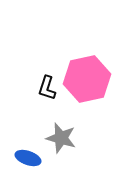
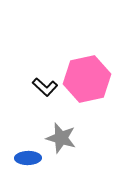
black L-shape: moved 2 px left, 1 px up; rotated 65 degrees counterclockwise
blue ellipse: rotated 20 degrees counterclockwise
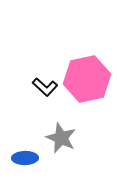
gray star: rotated 8 degrees clockwise
blue ellipse: moved 3 px left
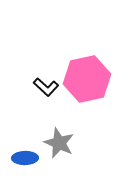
black L-shape: moved 1 px right
gray star: moved 2 px left, 5 px down
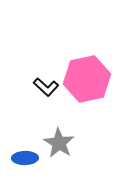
gray star: rotated 8 degrees clockwise
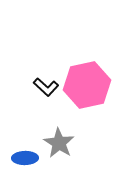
pink hexagon: moved 6 px down
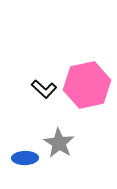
black L-shape: moved 2 px left, 2 px down
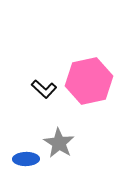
pink hexagon: moved 2 px right, 4 px up
blue ellipse: moved 1 px right, 1 px down
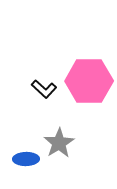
pink hexagon: rotated 12 degrees clockwise
gray star: rotated 8 degrees clockwise
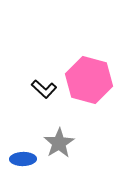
pink hexagon: moved 1 px up; rotated 15 degrees clockwise
blue ellipse: moved 3 px left
